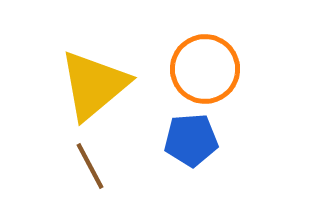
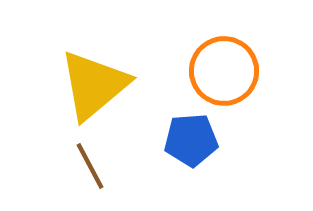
orange circle: moved 19 px right, 2 px down
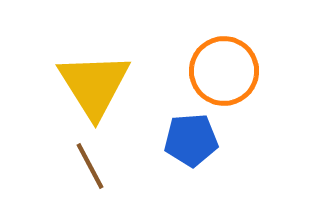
yellow triangle: rotated 22 degrees counterclockwise
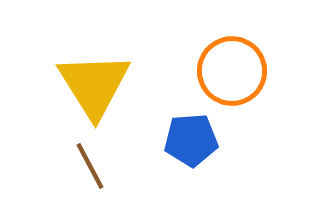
orange circle: moved 8 px right
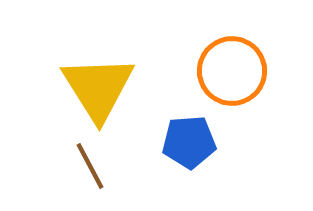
yellow triangle: moved 4 px right, 3 px down
blue pentagon: moved 2 px left, 2 px down
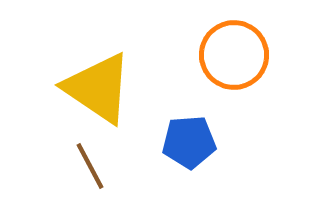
orange circle: moved 2 px right, 16 px up
yellow triangle: rotated 24 degrees counterclockwise
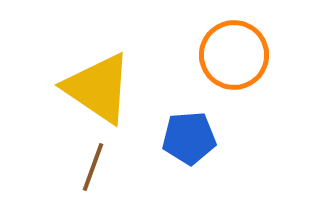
blue pentagon: moved 4 px up
brown line: moved 3 px right, 1 px down; rotated 48 degrees clockwise
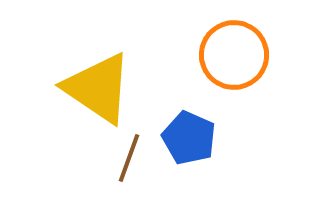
blue pentagon: rotated 28 degrees clockwise
brown line: moved 36 px right, 9 px up
